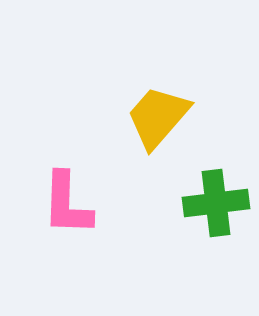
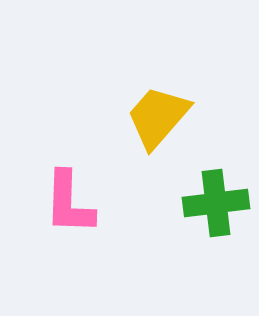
pink L-shape: moved 2 px right, 1 px up
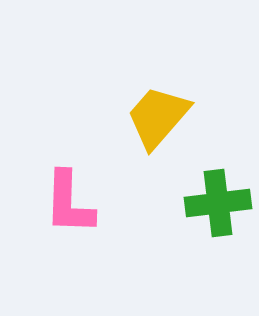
green cross: moved 2 px right
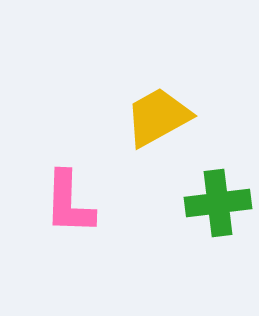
yellow trapezoid: rotated 20 degrees clockwise
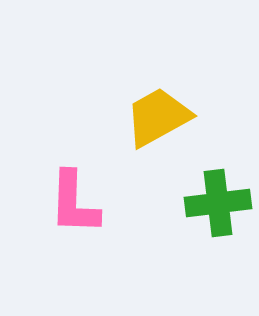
pink L-shape: moved 5 px right
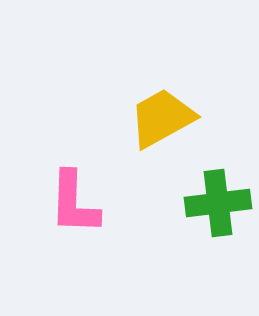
yellow trapezoid: moved 4 px right, 1 px down
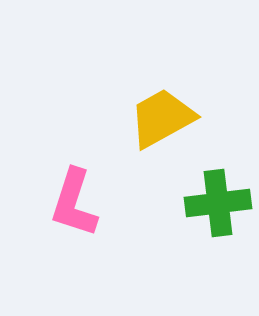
pink L-shape: rotated 16 degrees clockwise
